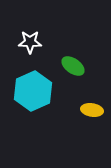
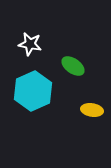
white star: moved 2 px down; rotated 10 degrees clockwise
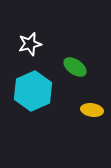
white star: rotated 25 degrees counterclockwise
green ellipse: moved 2 px right, 1 px down
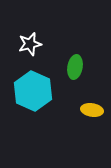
green ellipse: rotated 65 degrees clockwise
cyan hexagon: rotated 12 degrees counterclockwise
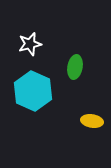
yellow ellipse: moved 11 px down
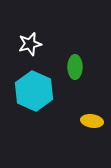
green ellipse: rotated 10 degrees counterclockwise
cyan hexagon: moved 1 px right
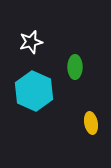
white star: moved 1 px right, 2 px up
yellow ellipse: moved 1 px left, 2 px down; rotated 70 degrees clockwise
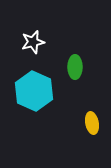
white star: moved 2 px right
yellow ellipse: moved 1 px right
